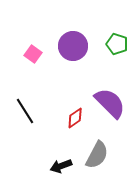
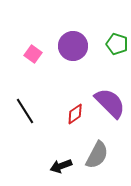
red diamond: moved 4 px up
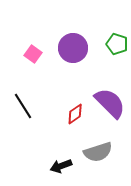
purple circle: moved 2 px down
black line: moved 2 px left, 5 px up
gray semicircle: moved 1 px right, 3 px up; rotated 44 degrees clockwise
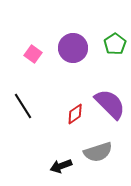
green pentagon: moved 2 px left; rotated 20 degrees clockwise
purple semicircle: moved 1 px down
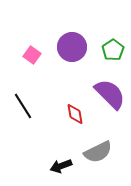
green pentagon: moved 2 px left, 6 px down
purple circle: moved 1 px left, 1 px up
pink square: moved 1 px left, 1 px down
purple semicircle: moved 10 px up
red diamond: rotated 65 degrees counterclockwise
gray semicircle: rotated 8 degrees counterclockwise
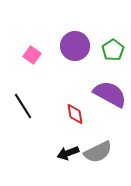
purple circle: moved 3 px right, 1 px up
purple semicircle: rotated 16 degrees counterclockwise
black arrow: moved 7 px right, 13 px up
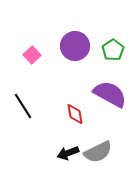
pink square: rotated 12 degrees clockwise
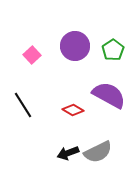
purple semicircle: moved 1 px left, 1 px down
black line: moved 1 px up
red diamond: moved 2 px left, 4 px up; rotated 50 degrees counterclockwise
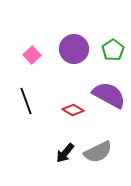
purple circle: moved 1 px left, 3 px down
black line: moved 3 px right, 4 px up; rotated 12 degrees clockwise
black arrow: moved 3 px left; rotated 30 degrees counterclockwise
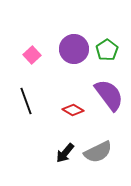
green pentagon: moved 6 px left
purple semicircle: rotated 24 degrees clockwise
